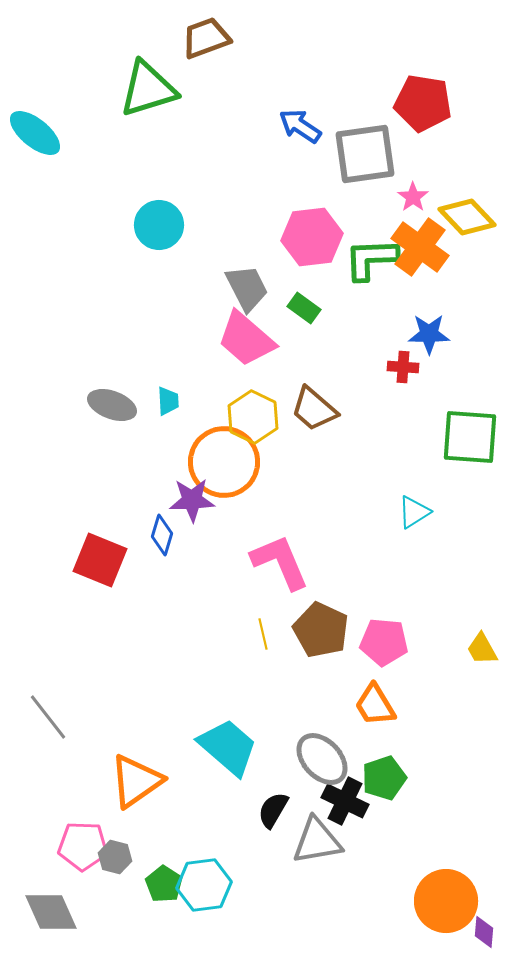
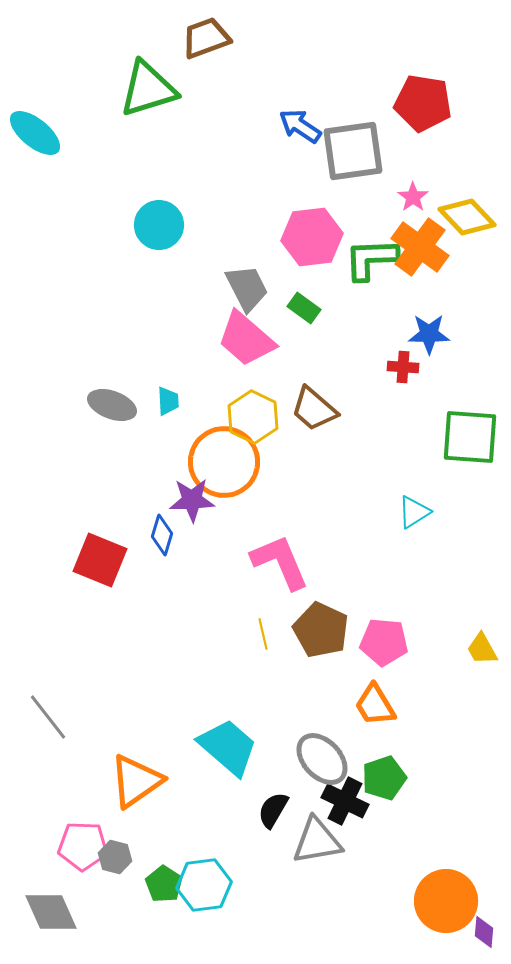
gray square at (365, 154): moved 12 px left, 3 px up
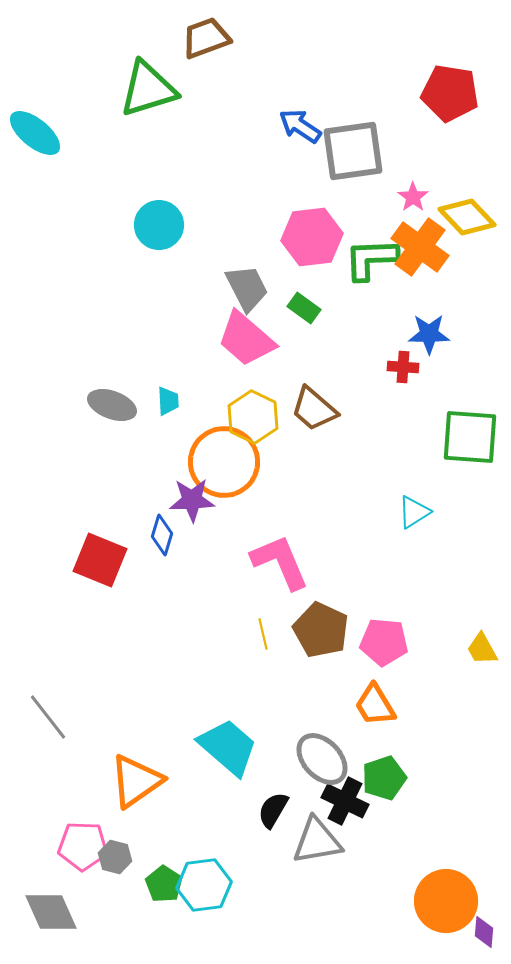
red pentagon at (423, 103): moved 27 px right, 10 px up
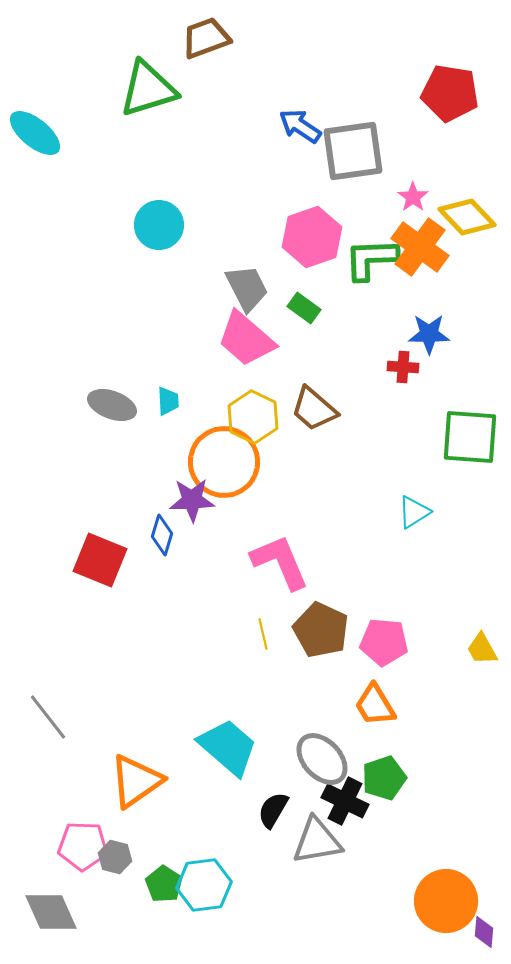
pink hexagon at (312, 237): rotated 12 degrees counterclockwise
